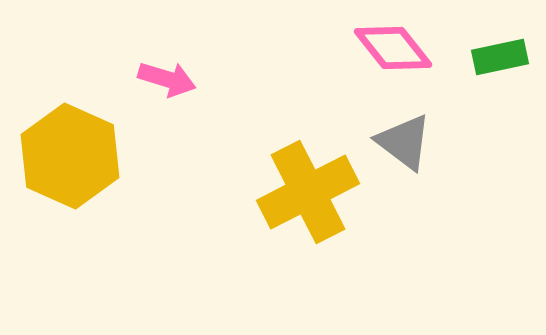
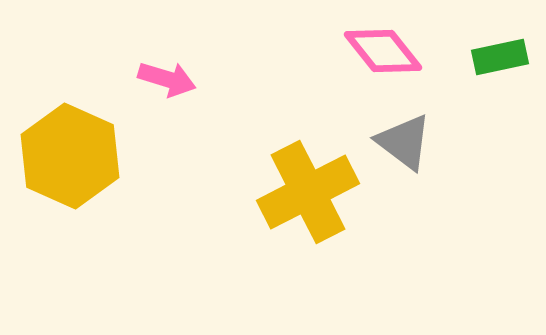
pink diamond: moved 10 px left, 3 px down
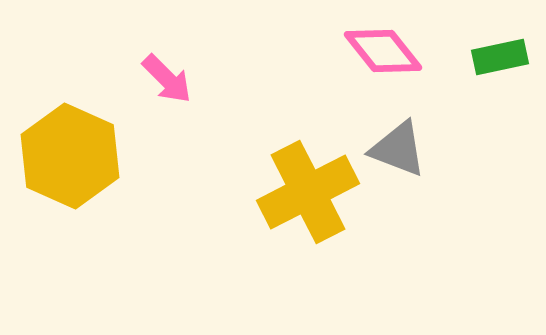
pink arrow: rotated 28 degrees clockwise
gray triangle: moved 6 px left, 7 px down; rotated 16 degrees counterclockwise
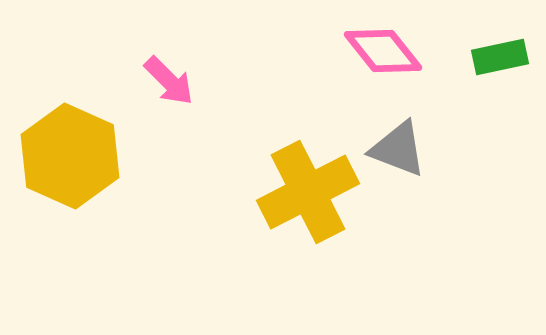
pink arrow: moved 2 px right, 2 px down
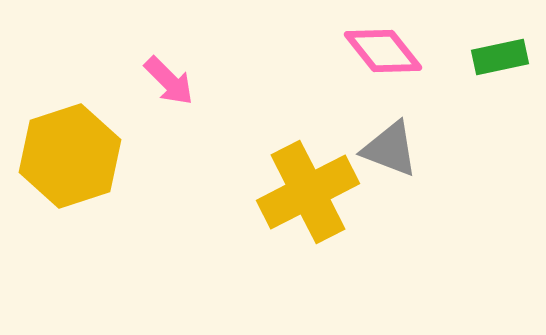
gray triangle: moved 8 px left
yellow hexagon: rotated 18 degrees clockwise
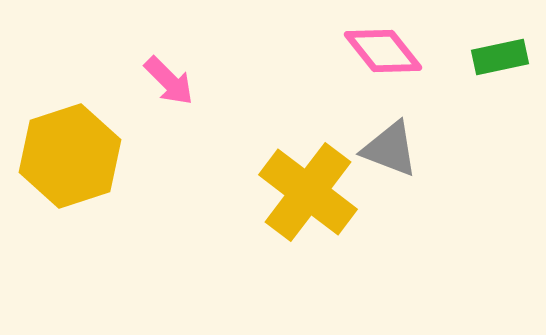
yellow cross: rotated 26 degrees counterclockwise
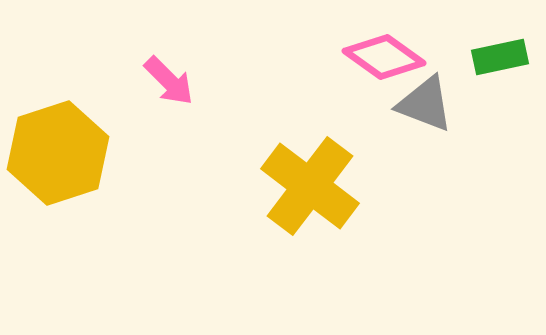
pink diamond: moved 1 px right, 6 px down; rotated 16 degrees counterclockwise
gray triangle: moved 35 px right, 45 px up
yellow hexagon: moved 12 px left, 3 px up
yellow cross: moved 2 px right, 6 px up
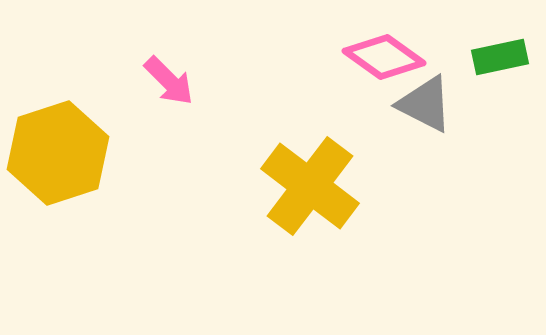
gray triangle: rotated 6 degrees clockwise
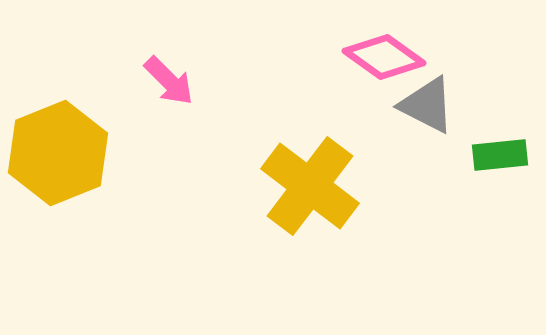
green rectangle: moved 98 px down; rotated 6 degrees clockwise
gray triangle: moved 2 px right, 1 px down
yellow hexagon: rotated 4 degrees counterclockwise
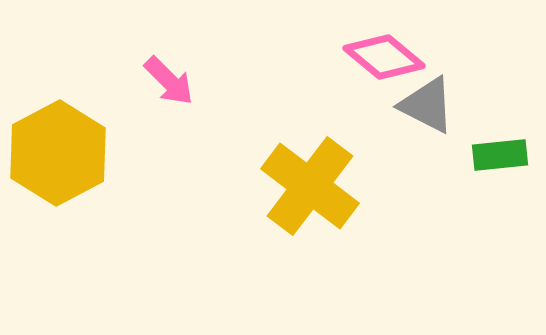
pink diamond: rotated 4 degrees clockwise
yellow hexagon: rotated 6 degrees counterclockwise
